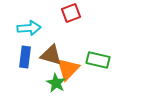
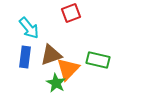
cyan arrow: rotated 55 degrees clockwise
brown triangle: rotated 35 degrees counterclockwise
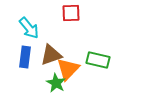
red square: rotated 18 degrees clockwise
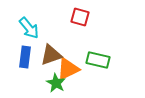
red square: moved 9 px right, 4 px down; rotated 18 degrees clockwise
orange triangle: rotated 20 degrees clockwise
